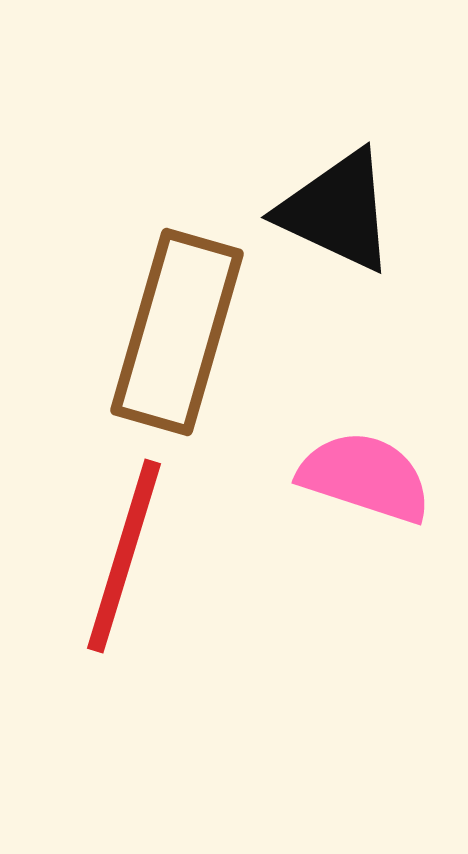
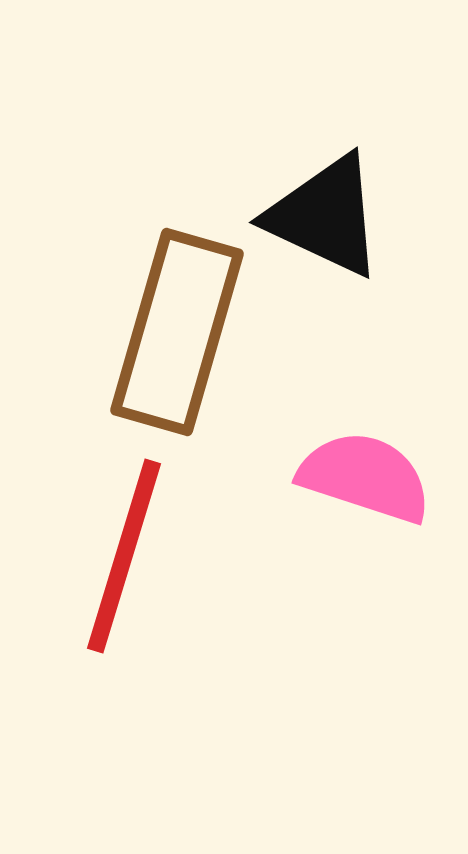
black triangle: moved 12 px left, 5 px down
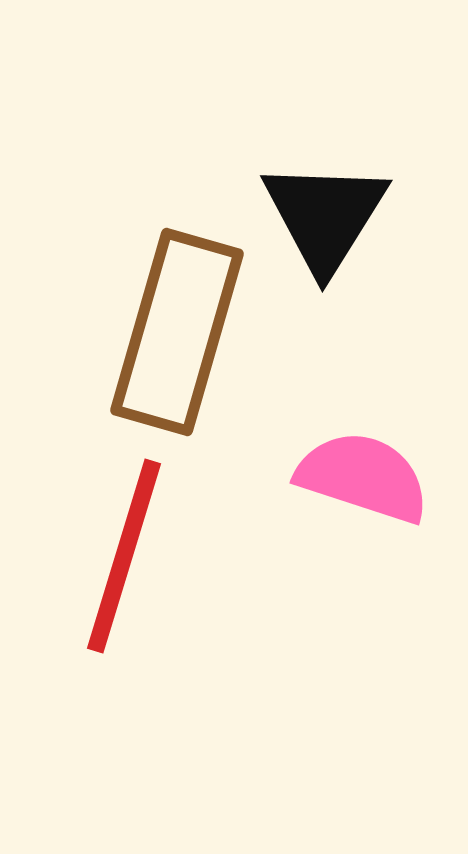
black triangle: rotated 37 degrees clockwise
pink semicircle: moved 2 px left
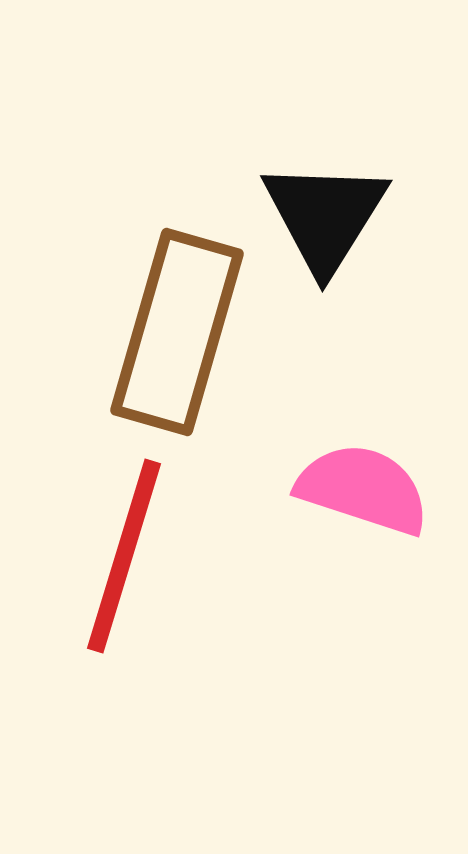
pink semicircle: moved 12 px down
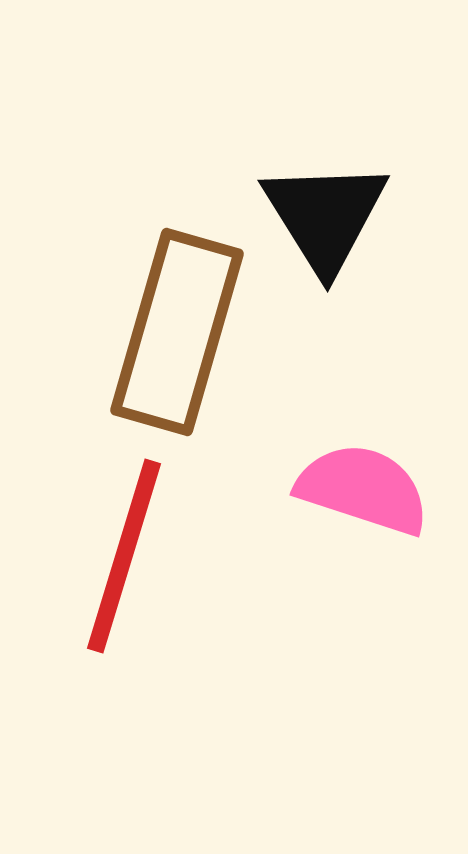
black triangle: rotated 4 degrees counterclockwise
